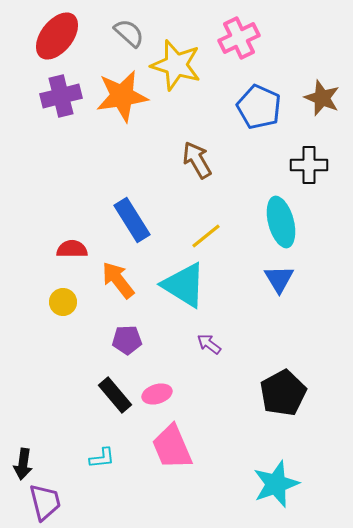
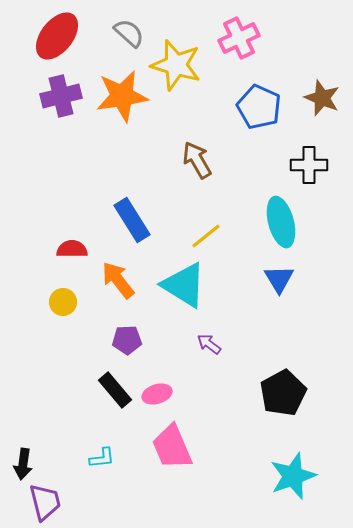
black rectangle: moved 5 px up
cyan star: moved 17 px right, 8 px up
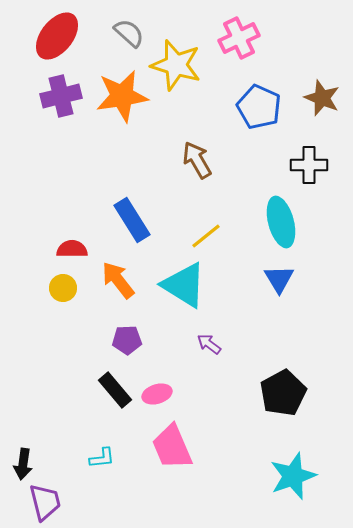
yellow circle: moved 14 px up
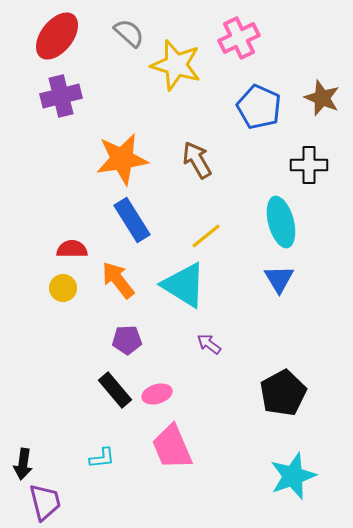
orange star: moved 63 px down
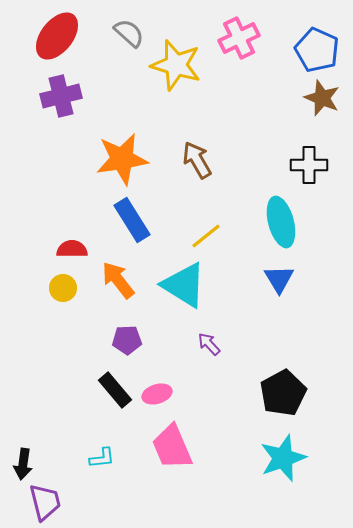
blue pentagon: moved 58 px right, 57 px up
purple arrow: rotated 10 degrees clockwise
cyan star: moved 10 px left, 18 px up
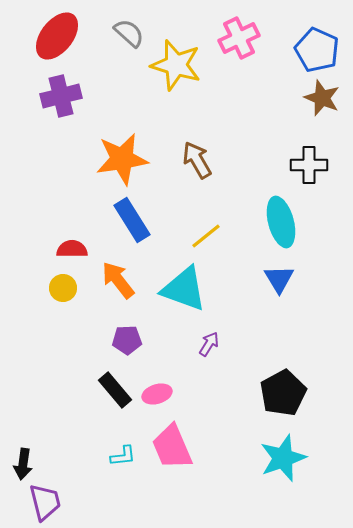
cyan triangle: moved 4 px down; rotated 12 degrees counterclockwise
purple arrow: rotated 75 degrees clockwise
cyan L-shape: moved 21 px right, 2 px up
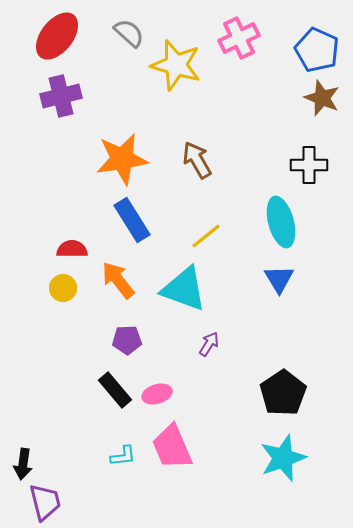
black pentagon: rotated 6 degrees counterclockwise
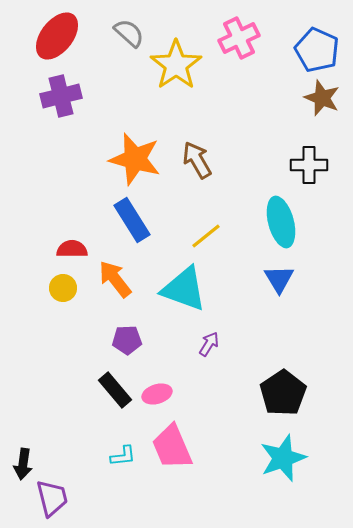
yellow star: rotated 21 degrees clockwise
orange star: moved 13 px right; rotated 24 degrees clockwise
orange arrow: moved 3 px left, 1 px up
purple trapezoid: moved 7 px right, 4 px up
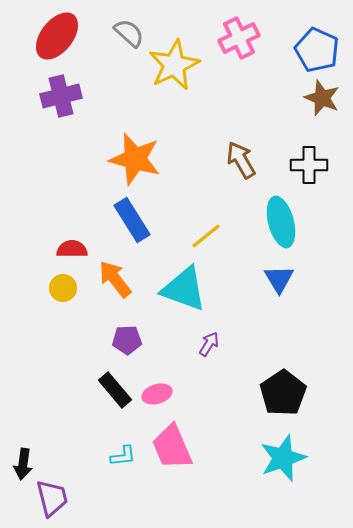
yellow star: moved 2 px left; rotated 9 degrees clockwise
brown arrow: moved 44 px right
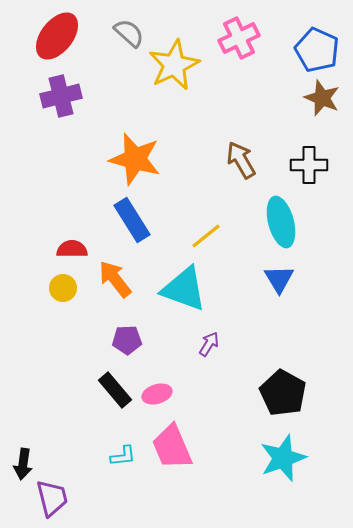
black pentagon: rotated 9 degrees counterclockwise
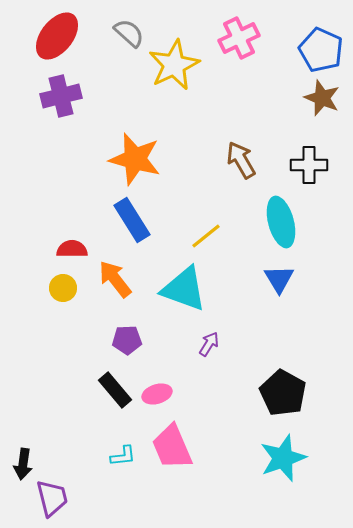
blue pentagon: moved 4 px right
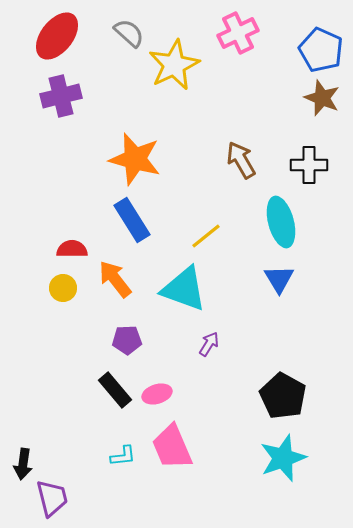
pink cross: moved 1 px left, 5 px up
black pentagon: moved 3 px down
